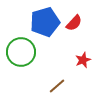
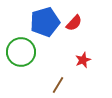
brown line: moved 1 px right, 1 px up; rotated 18 degrees counterclockwise
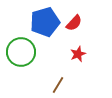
red star: moved 5 px left, 6 px up
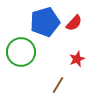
red star: moved 1 px left, 5 px down
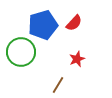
blue pentagon: moved 2 px left, 3 px down
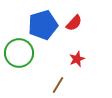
green circle: moved 2 px left, 1 px down
